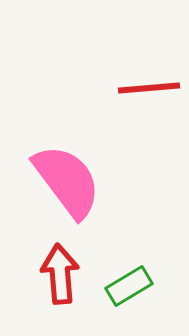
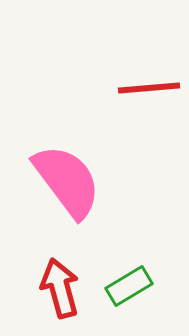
red arrow: moved 14 px down; rotated 10 degrees counterclockwise
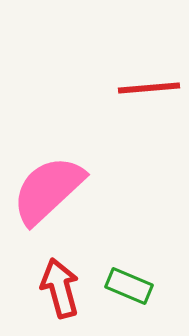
pink semicircle: moved 19 px left, 9 px down; rotated 96 degrees counterclockwise
green rectangle: rotated 54 degrees clockwise
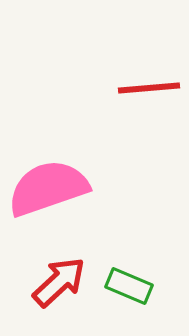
pink semicircle: moved 2 px up; rotated 24 degrees clockwise
red arrow: moved 1 px left, 6 px up; rotated 62 degrees clockwise
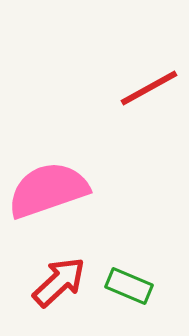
red line: rotated 24 degrees counterclockwise
pink semicircle: moved 2 px down
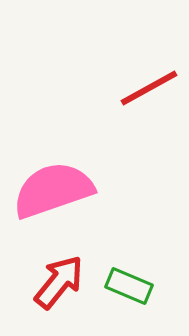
pink semicircle: moved 5 px right
red arrow: rotated 8 degrees counterclockwise
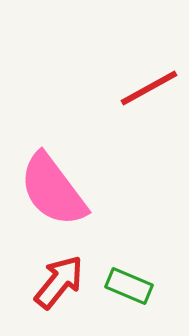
pink semicircle: rotated 108 degrees counterclockwise
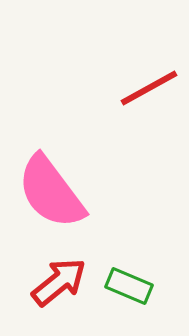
pink semicircle: moved 2 px left, 2 px down
red arrow: rotated 12 degrees clockwise
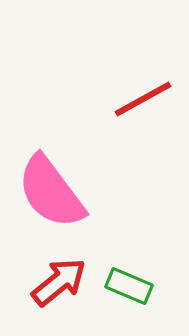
red line: moved 6 px left, 11 px down
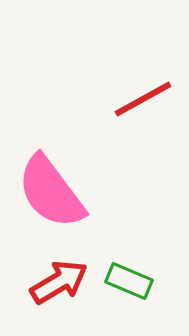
red arrow: rotated 8 degrees clockwise
green rectangle: moved 5 px up
